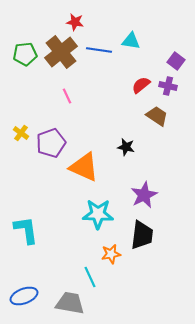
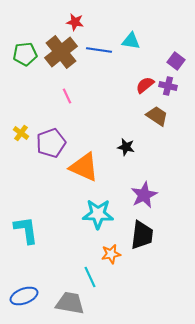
red semicircle: moved 4 px right
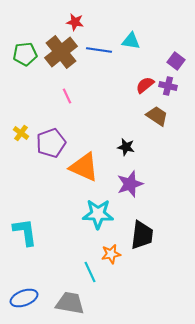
purple star: moved 14 px left, 11 px up; rotated 8 degrees clockwise
cyan L-shape: moved 1 px left, 2 px down
cyan line: moved 5 px up
blue ellipse: moved 2 px down
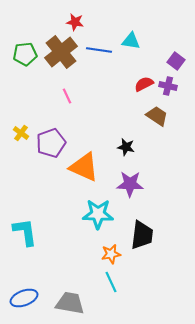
red semicircle: moved 1 px left, 1 px up; rotated 12 degrees clockwise
purple star: rotated 20 degrees clockwise
cyan line: moved 21 px right, 10 px down
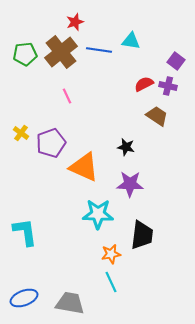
red star: rotated 30 degrees counterclockwise
